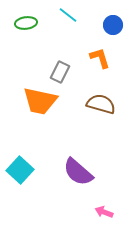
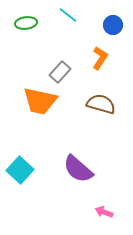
orange L-shape: rotated 50 degrees clockwise
gray rectangle: rotated 15 degrees clockwise
purple semicircle: moved 3 px up
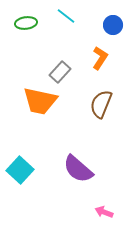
cyan line: moved 2 px left, 1 px down
brown semicircle: rotated 84 degrees counterclockwise
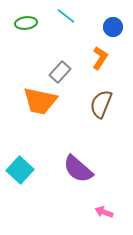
blue circle: moved 2 px down
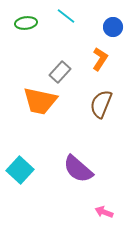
orange L-shape: moved 1 px down
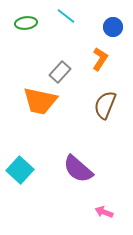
brown semicircle: moved 4 px right, 1 px down
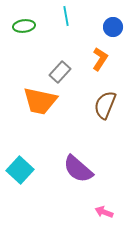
cyan line: rotated 42 degrees clockwise
green ellipse: moved 2 px left, 3 px down
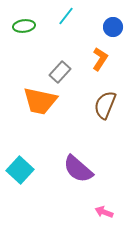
cyan line: rotated 48 degrees clockwise
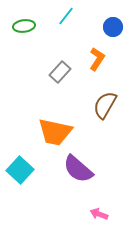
orange L-shape: moved 3 px left
orange trapezoid: moved 15 px right, 31 px down
brown semicircle: rotated 8 degrees clockwise
pink arrow: moved 5 px left, 2 px down
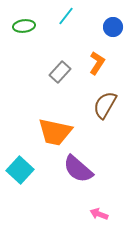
orange L-shape: moved 4 px down
